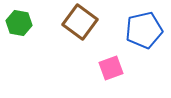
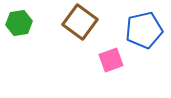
green hexagon: rotated 20 degrees counterclockwise
pink square: moved 8 px up
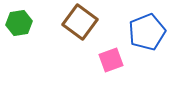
blue pentagon: moved 3 px right, 2 px down; rotated 9 degrees counterclockwise
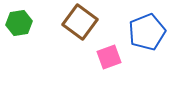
pink square: moved 2 px left, 3 px up
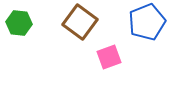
green hexagon: rotated 15 degrees clockwise
blue pentagon: moved 10 px up
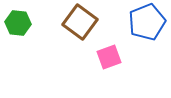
green hexagon: moved 1 px left
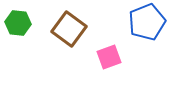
brown square: moved 11 px left, 7 px down
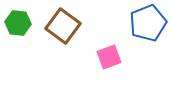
blue pentagon: moved 1 px right, 1 px down
brown square: moved 6 px left, 3 px up
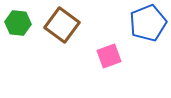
brown square: moved 1 px left, 1 px up
pink square: moved 1 px up
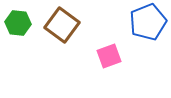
blue pentagon: moved 1 px up
